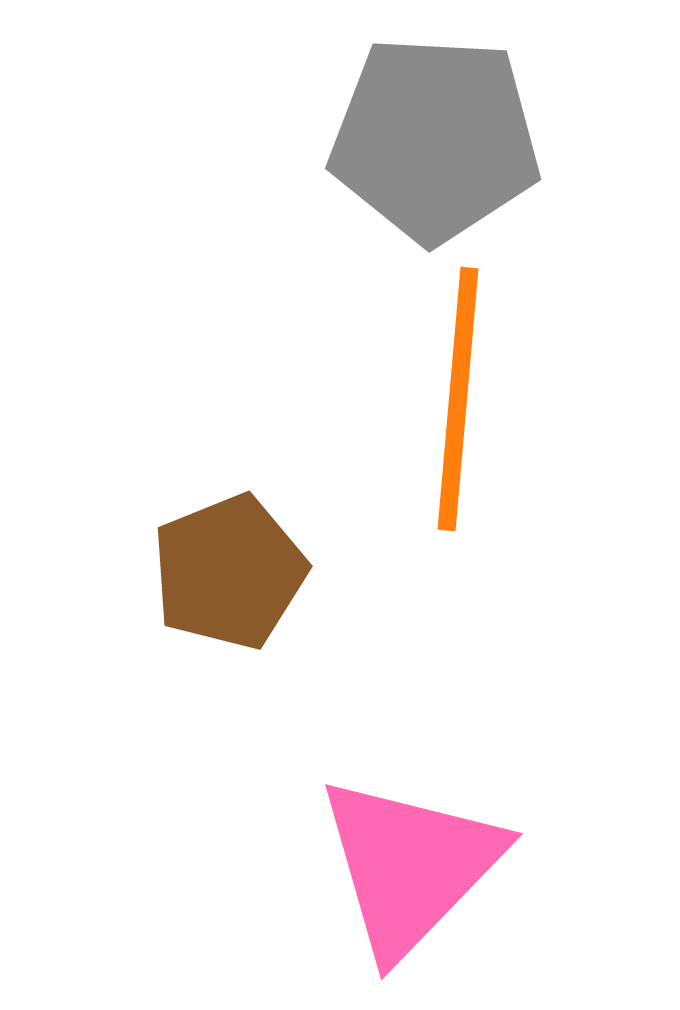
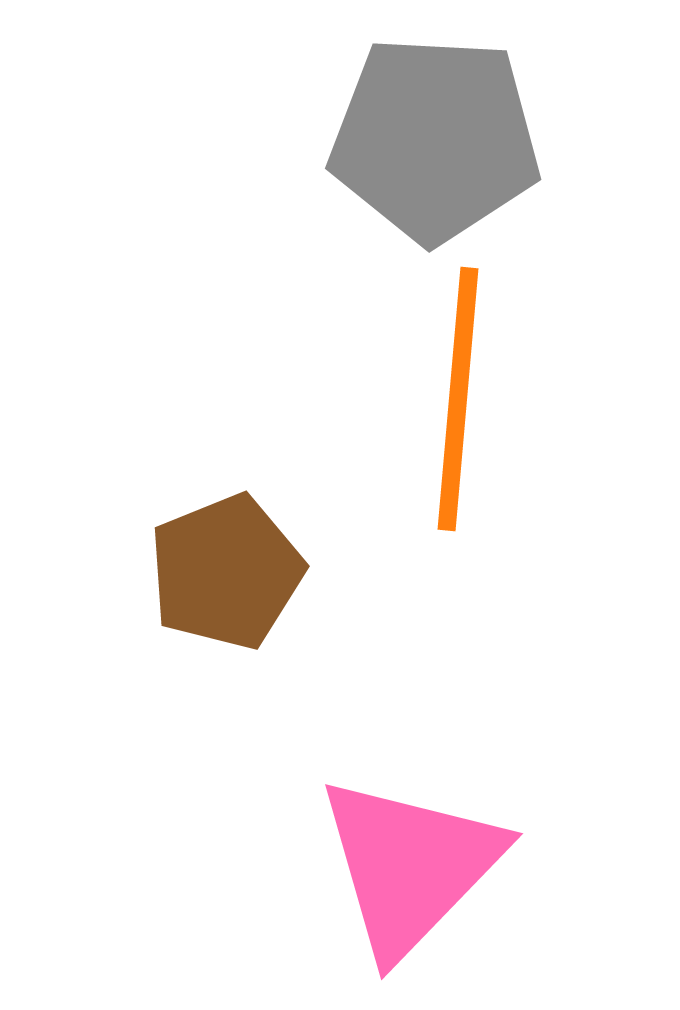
brown pentagon: moved 3 px left
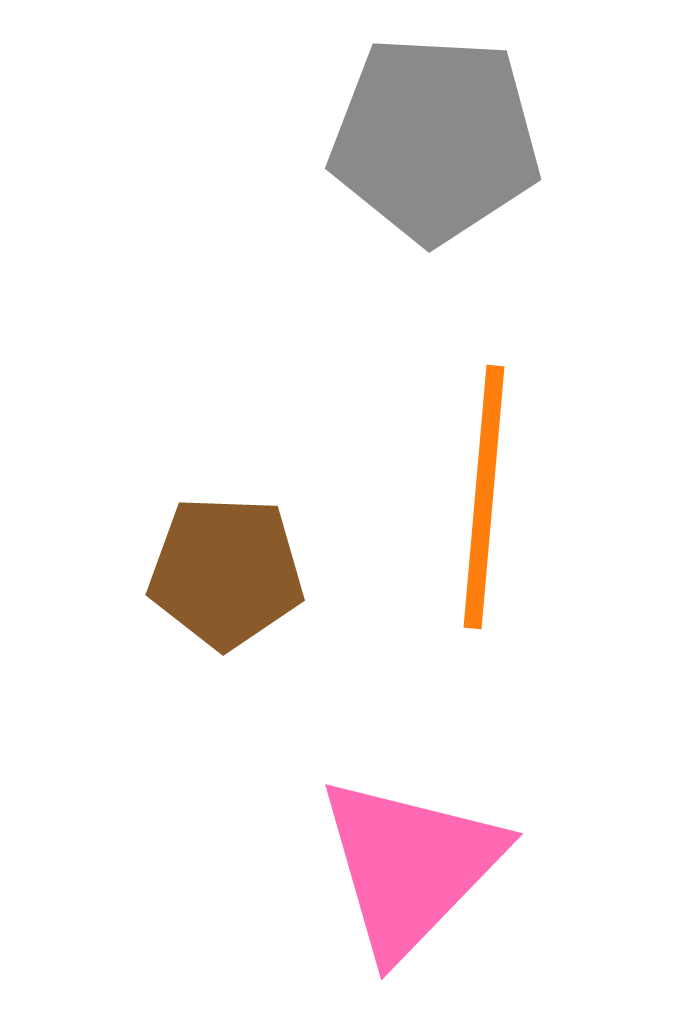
orange line: moved 26 px right, 98 px down
brown pentagon: rotated 24 degrees clockwise
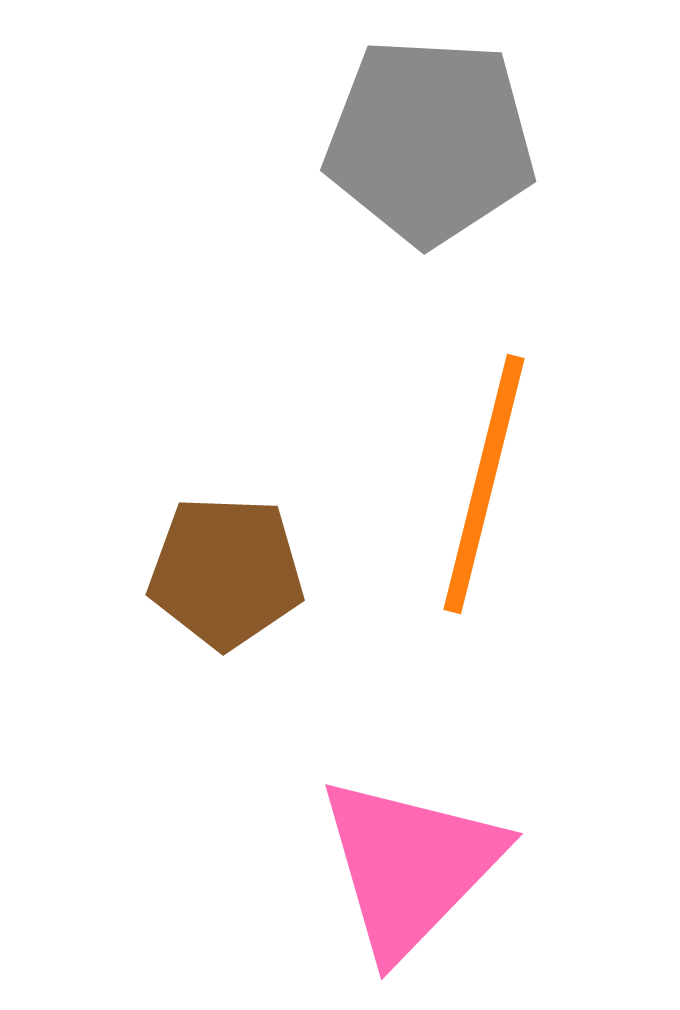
gray pentagon: moved 5 px left, 2 px down
orange line: moved 13 px up; rotated 9 degrees clockwise
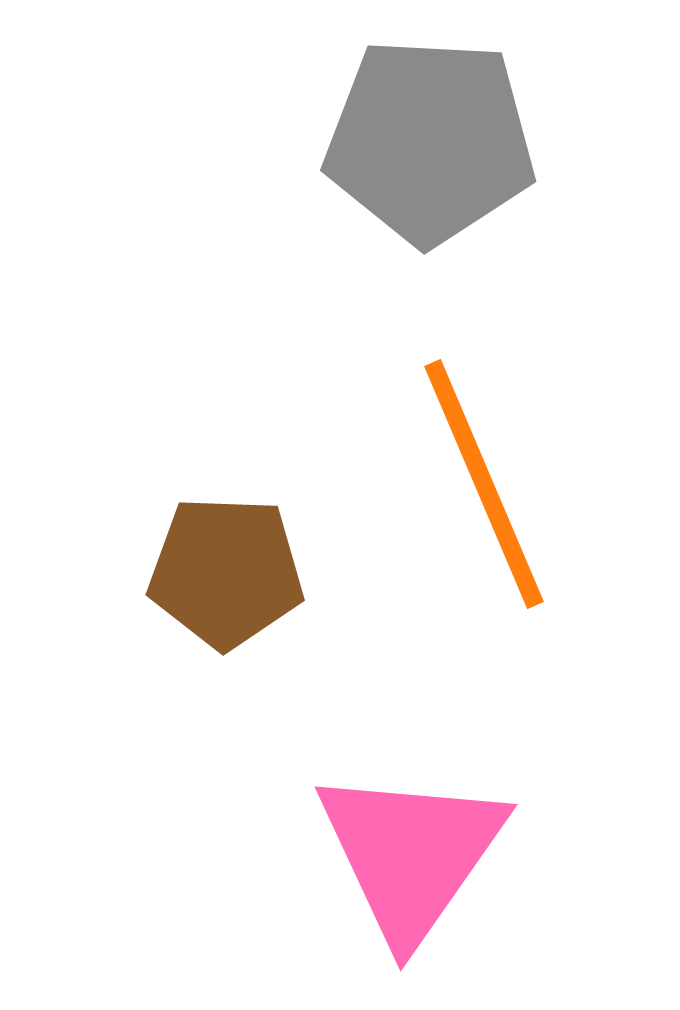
orange line: rotated 37 degrees counterclockwise
pink triangle: moved 1 px right, 12 px up; rotated 9 degrees counterclockwise
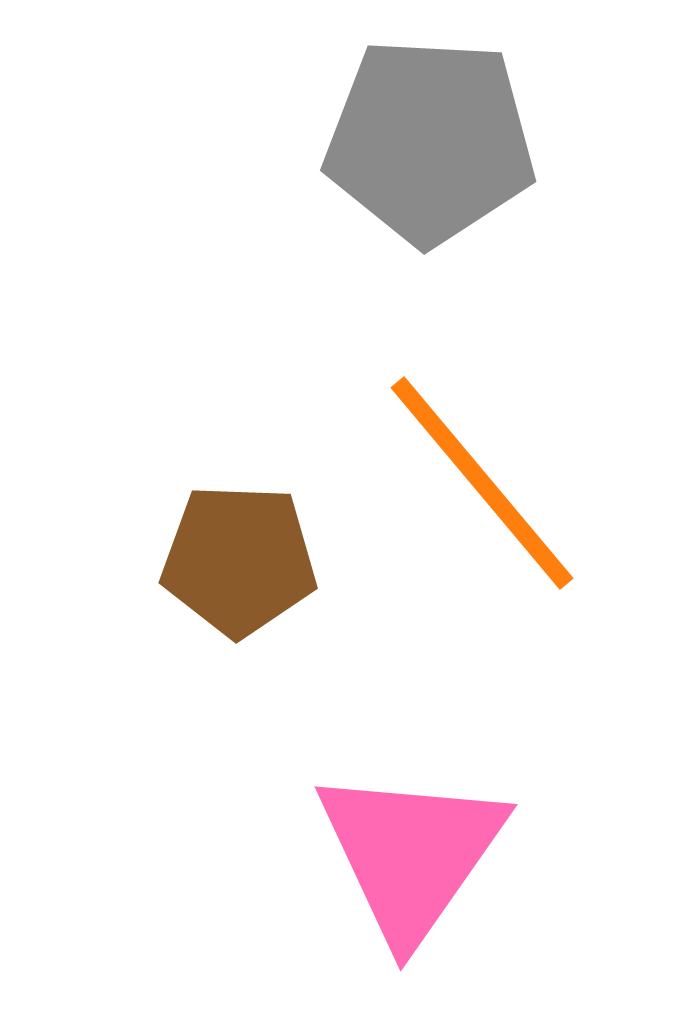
orange line: moved 2 px left, 1 px up; rotated 17 degrees counterclockwise
brown pentagon: moved 13 px right, 12 px up
